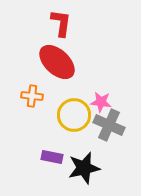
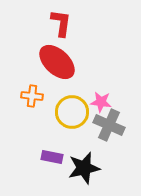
yellow circle: moved 2 px left, 3 px up
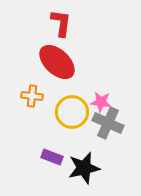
gray cross: moved 1 px left, 2 px up
purple rectangle: rotated 10 degrees clockwise
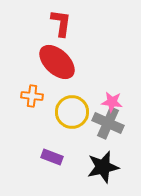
pink star: moved 11 px right
black star: moved 19 px right, 1 px up
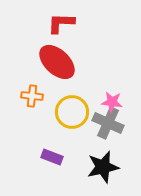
red L-shape: rotated 96 degrees counterclockwise
